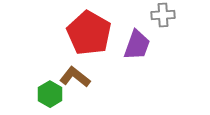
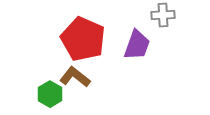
red pentagon: moved 6 px left, 6 px down; rotated 6 degrees counterclockwise
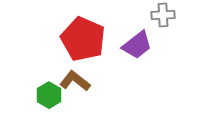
purple trapezoid: rotated 32 degrees clockwise
brown L-shape: moved 4 px down
green hexagon: moved 1 px left, 1 px down
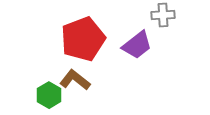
red pentagon: rotated 27 degrees clockwise
brown L-shape: moved 1 px up
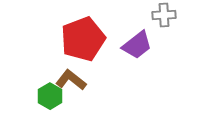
gray cross: moved 1 px right
brown L-shape: moved 4 px left
green hexagon: moved 1 px right, 1 px down
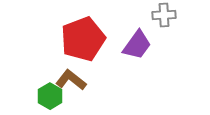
purple trapezoid: rotated 16 degrees counterclockwise
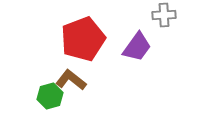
purple trapezoid: moved 2 px down
green hexagon: rotated 15 degrees clockwise
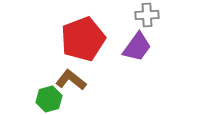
gray cross: moved 17 px left
green hexagon: moved 1 px left, 3 px down
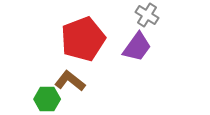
gray cross: rotated 35 degrees clockwise
brown L-shape: moved 1 px left, 1 px down
green hexagon: moved 2 px left; rotated 15 degrees clockwise
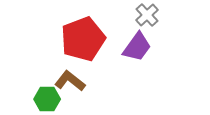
gray cross: rotated 15 degrees clockwise
